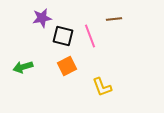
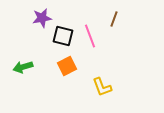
brown line: rotated 63 degrees counterclockwise
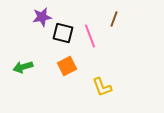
purple star: moved 1 px up
black square: moved 3 px up
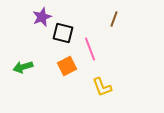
purple star: rotated 12 degrees counterclockwise
pink line: moved 13 px down
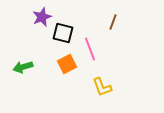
brown line: moved 1 px left, 3 px down
orange square: moved 2 px up
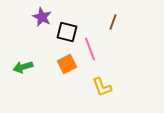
purple star: rotated 24 degrees counterclockwise
black square: moved 4 px right, 1 px up
